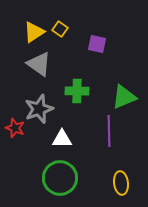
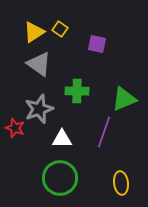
green triangle: moved 2 px down
purple line: moved 5 px left, 1 px down; rotated 20 degrees clockwise
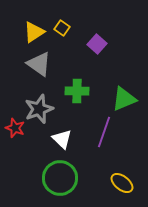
yellow square: moved 2 px right, 1 px up
purple square: rotated 30 degrees clockwise
white triangle: rotated 45 degrees clockwise
yellow ellipse: moved 1 px right; rotated 45 degrees counterclockwise
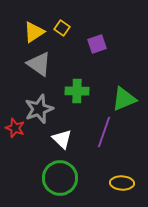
purple square: rotated 30 degrees clockwise
yellow ellipse: rotated 35 degrees counterclockwise
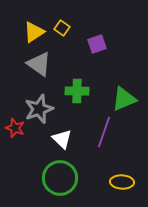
yellow ellipse: moved 1 px up
